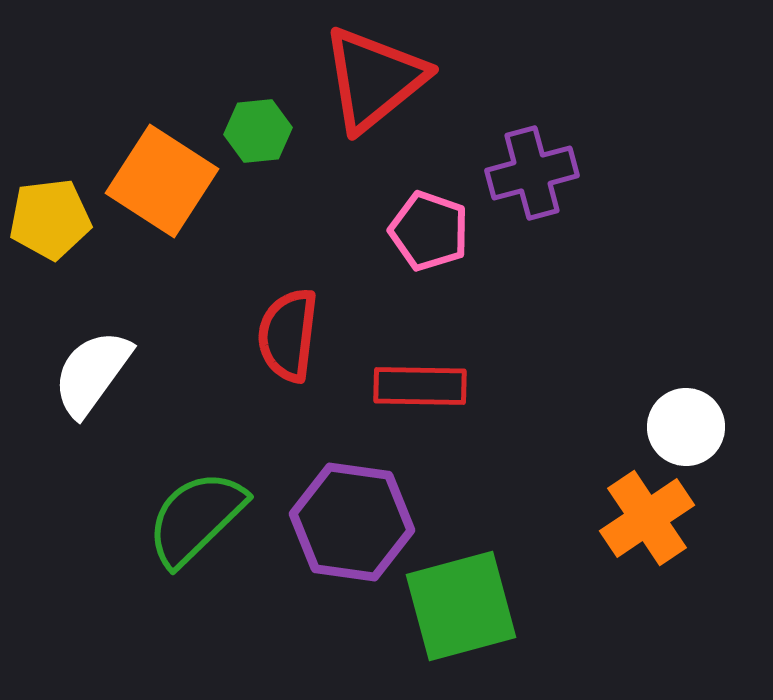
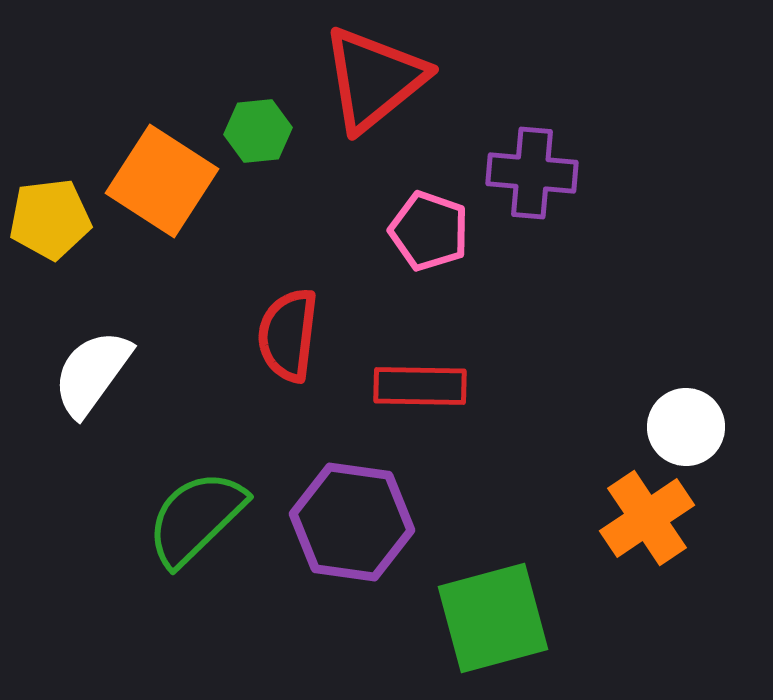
purple cross: rotated 20 degrees clockwise
green square: moved 32 px right, 12 px down
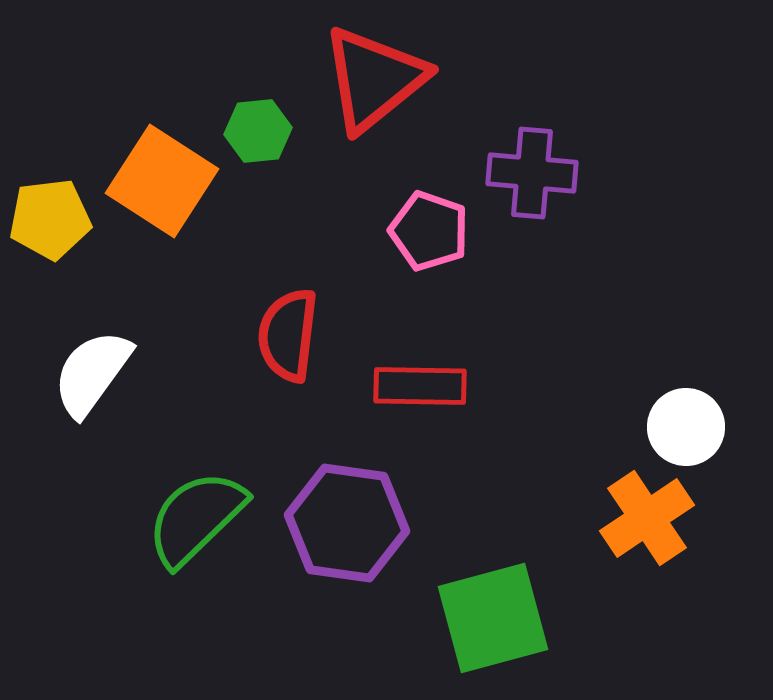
purple hexagon: moved 5 px left, 1 px down
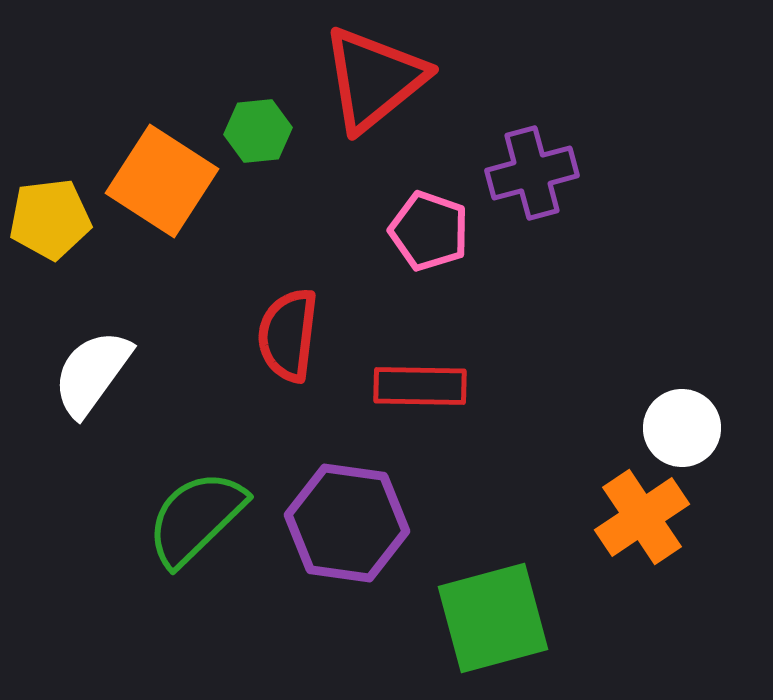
purple cross: rotated 20 degrees counterclockwise
white circle: moved 4 px left, 1 px down
orange cross: moved 5 px left, 1 px up
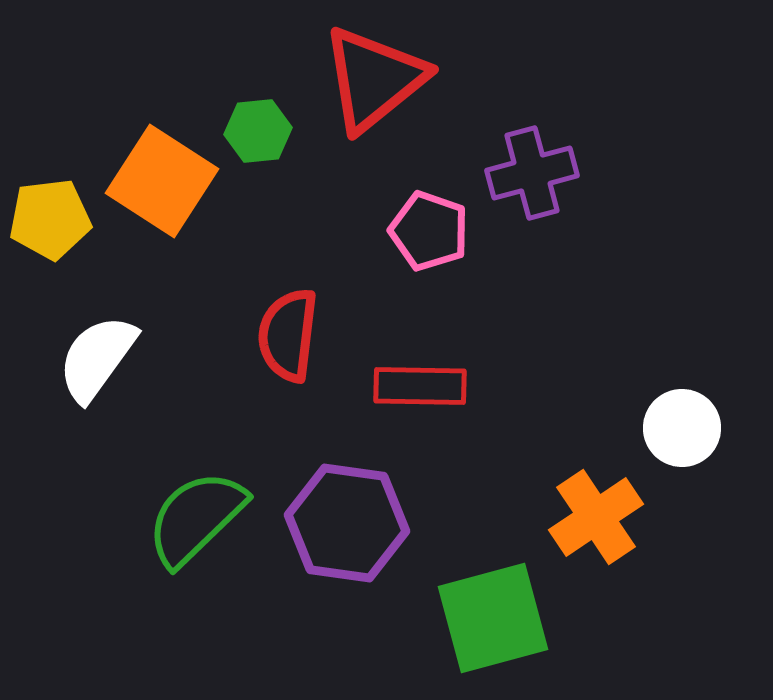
white semicircle: moved 5 px right, 15 px up
orange cross: moved 46 px left
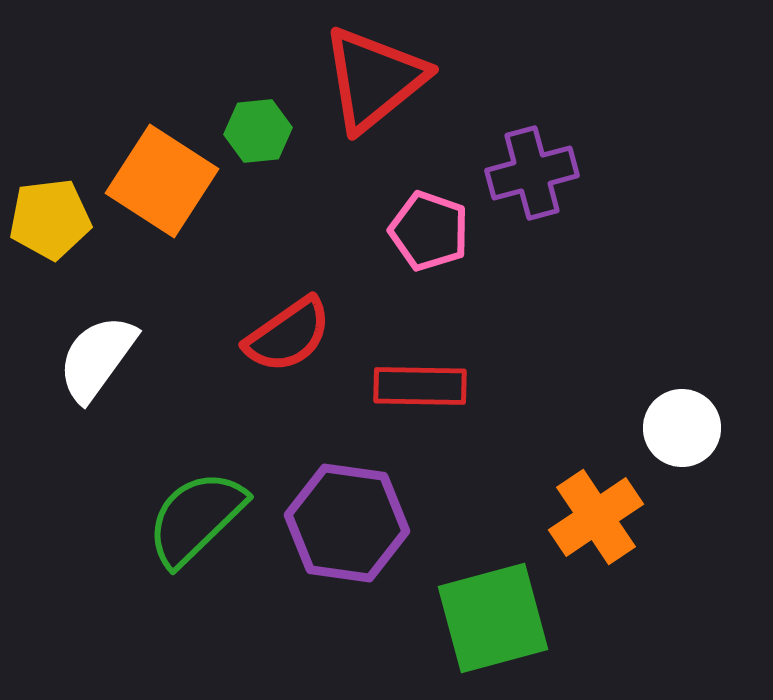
red semicircle: rotated 132 degrees counterclockwise
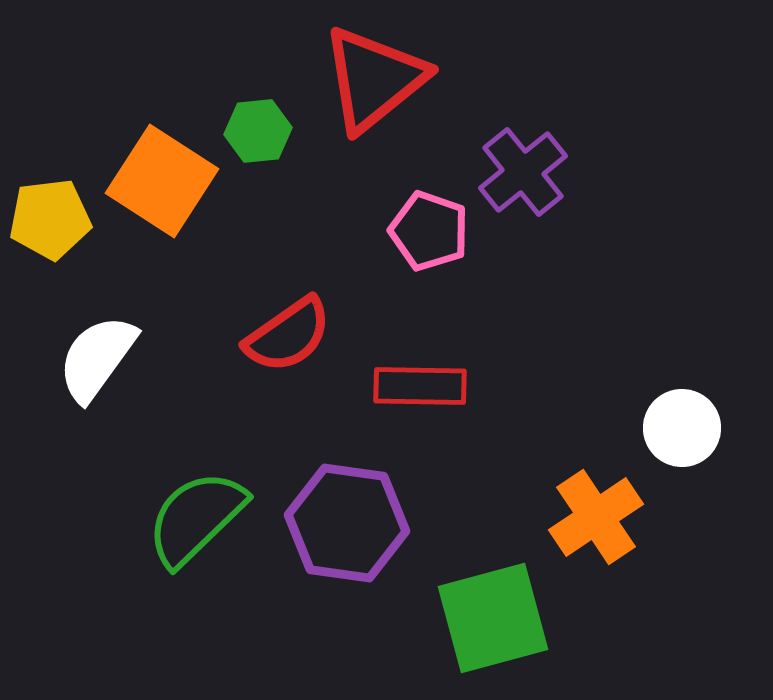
purple cross: moved 9 px left, 1 px up; rotated 24 degrees counterclockwise
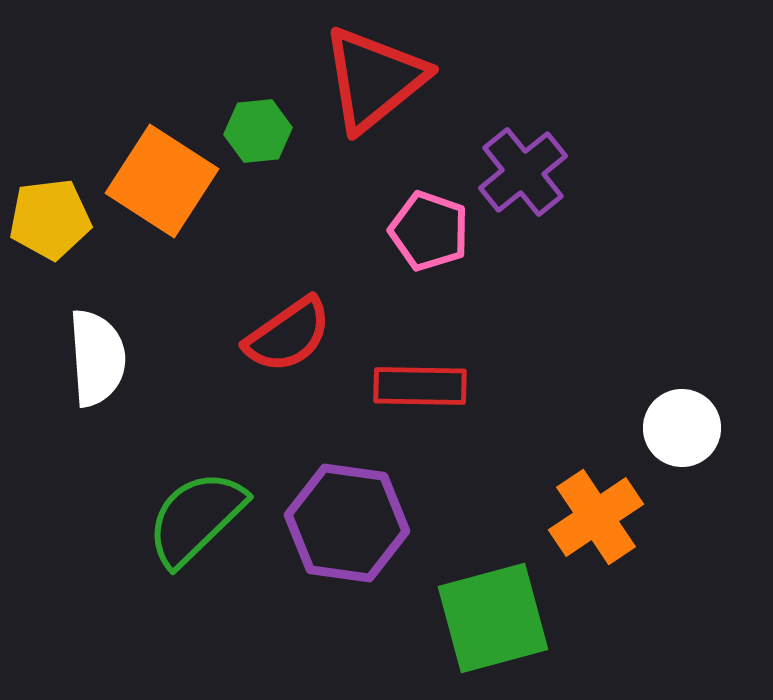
white semicircle: rotated 140 degrees clockwise
